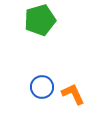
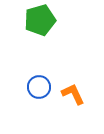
blue circle: moved 3 px left
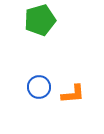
orange L-shape: rotated 110 degrees clockwise
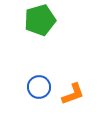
orange L-shape: rotated 15 degrees counterclockwise
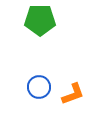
green pentagon: rotated 16 degrees clockwise
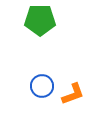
blue circle: moved 3 px right, 1 px up
